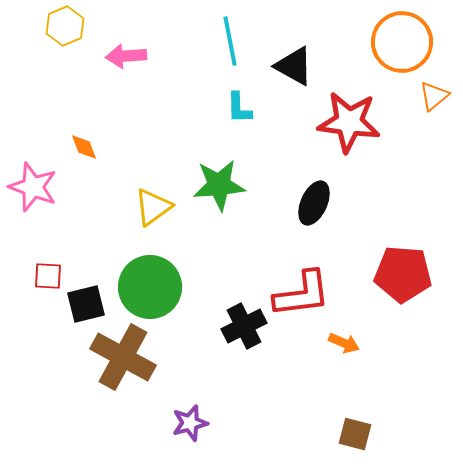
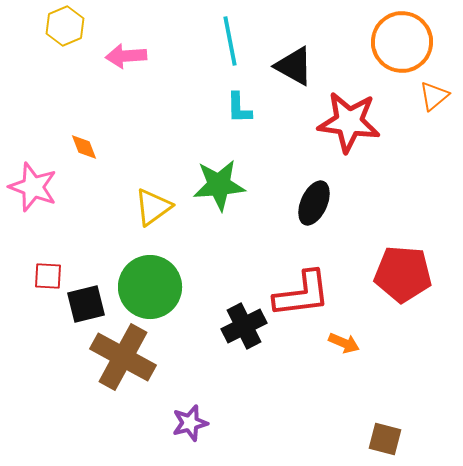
brown square: moved 30 px right, 5 px down
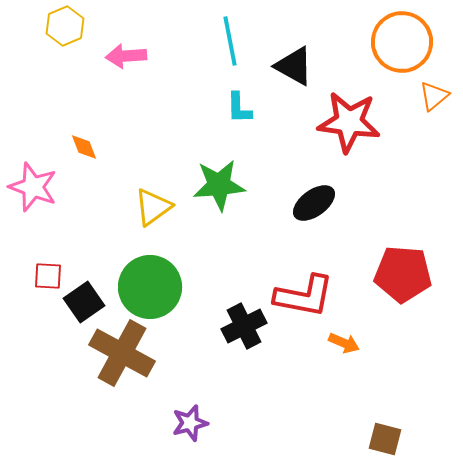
black ellipse: rotated 30 degrees clockwise
red L-shape: moved 2 px right, 2 px down; rotated 18 degrees clockwise
black square: moved 2 px left, 2 px up; rotated 21 degrees counterclockwise
brown cross: moved 1 px left, 4 px up
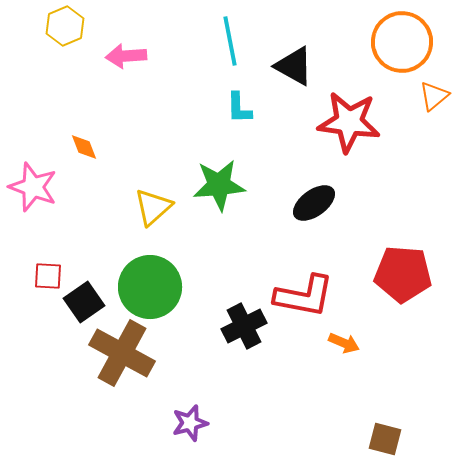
yellow triangle: rotated 6 degrees counterclockwise
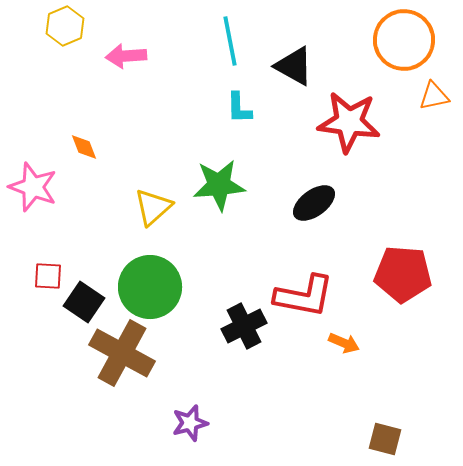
orange circle: moved 2 px right, 2 px up
orange triangle: rotated 28 degrees clockwise
black square: rotated 21 degrees counterclockwise
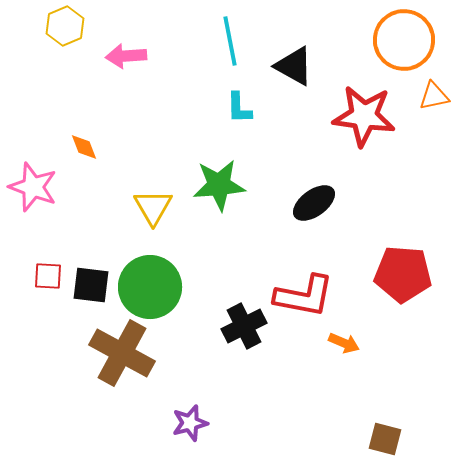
red star: moved 15 px right, 6 px up
yellow triangle: rotated 18 degrees counterclockwise
black square: moved 7 px right, 17 px up; rotated 27 degrees counterclockwise
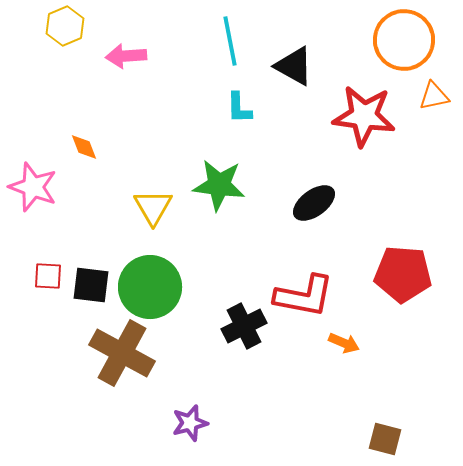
green star: rotated 12 degrees clockwise
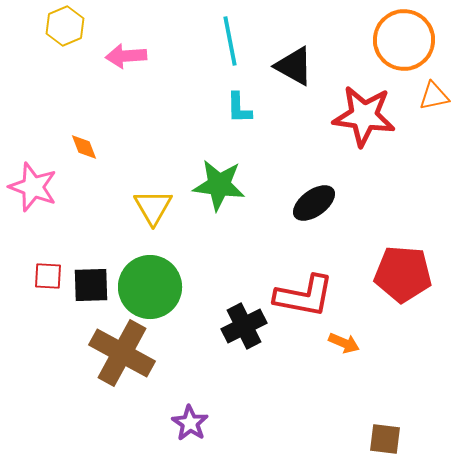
black square: rotated 9 degrees counterclockwise
purple star: rotated 24 degrees counterclockwise
brown square: rotated 8 degrees counterclockwise
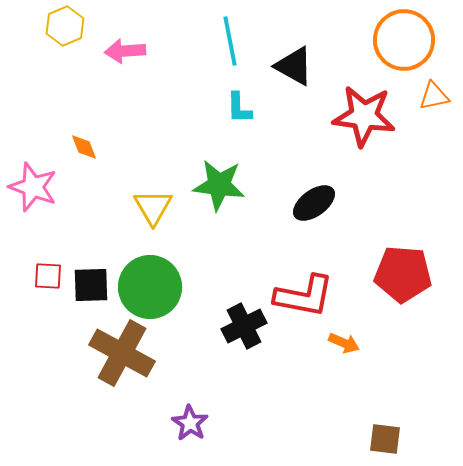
pink arrow: moved 1 px left, 5 px up
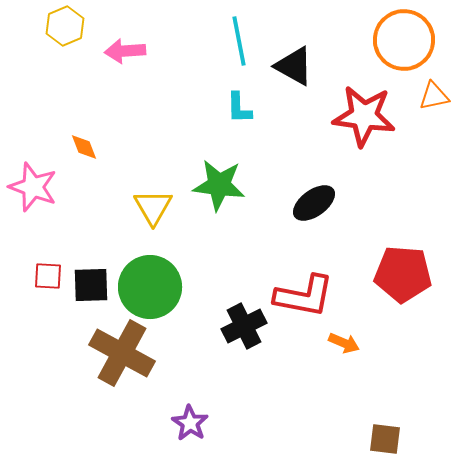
cyan line: moved 9 px right
